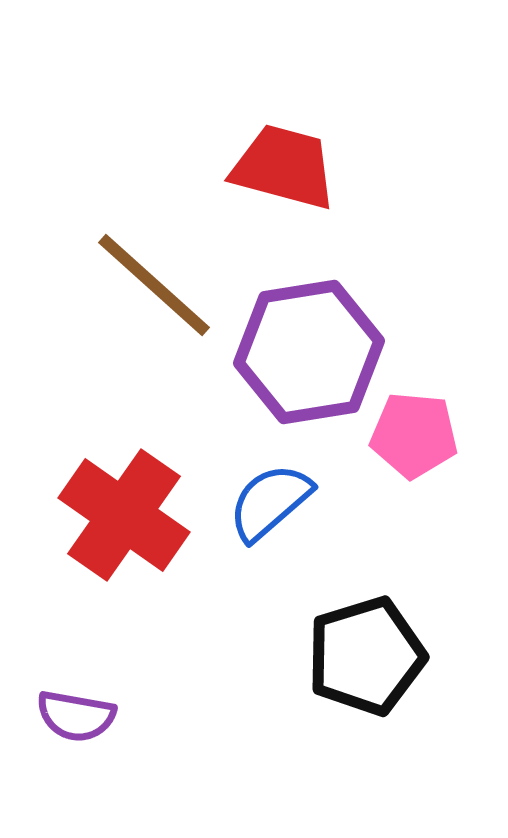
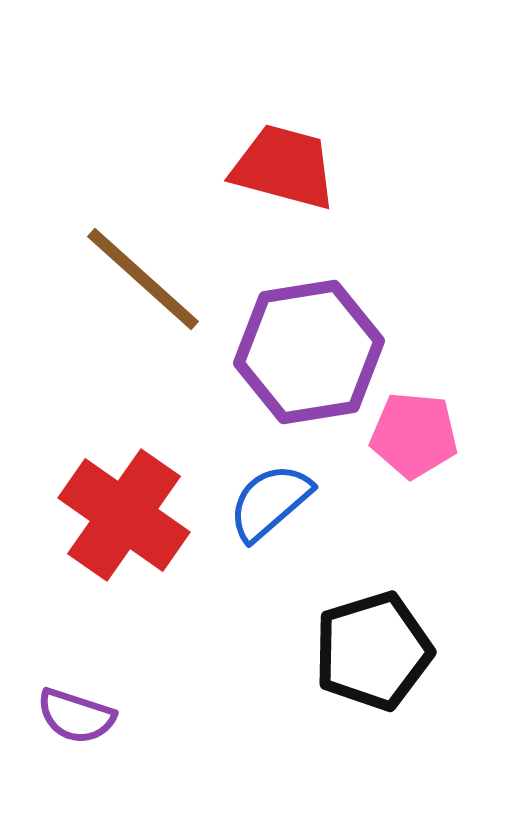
brown line: moved 11 px left, 6 px up
black pentagon: moved 7 px right, 5 px up
purple semicircle: rotated 8 degrees clockwise
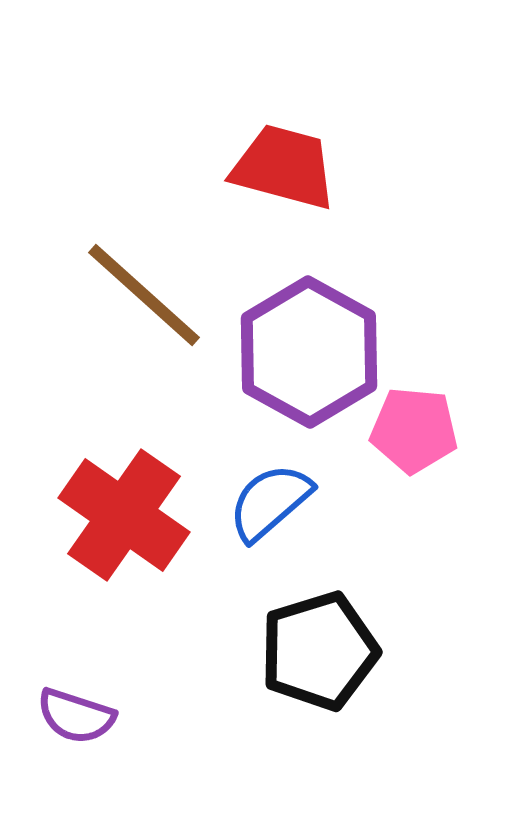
brown line: moved 1 px right, 16 px down
purple hexagon: rotated 22 degrees counterclockwise
pink pentagon: moved 5 px up
black pentagon: moved 54 px left
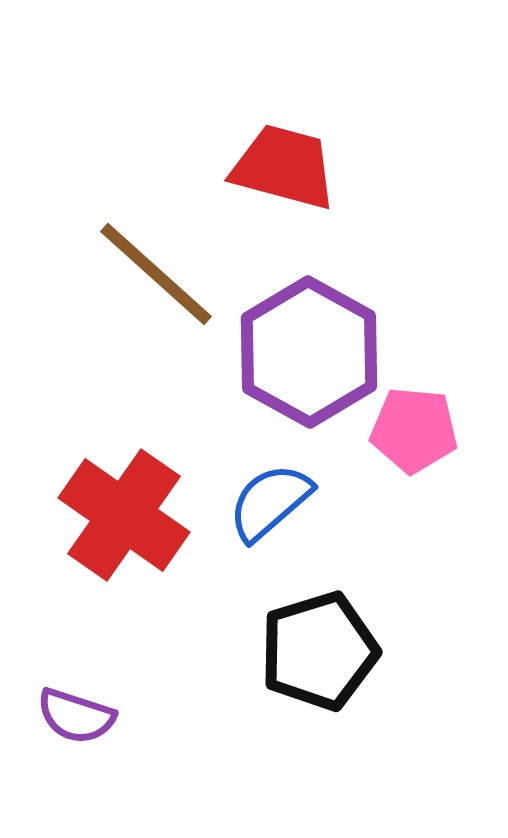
brown line: moved 12 px right, 21 px up
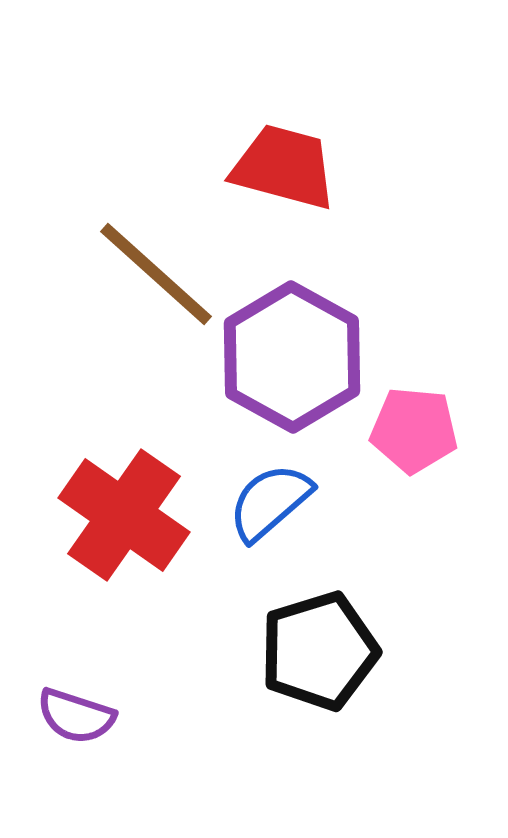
purple hexagon: moved 17 px left, 5 px down
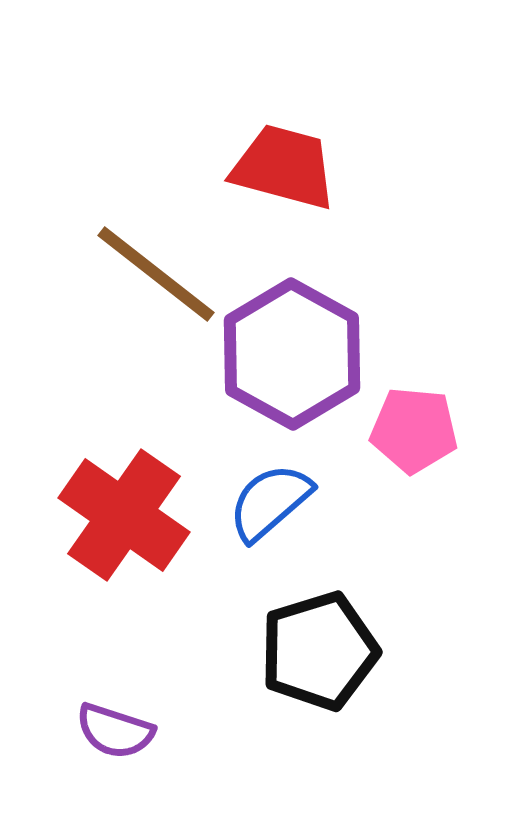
brown line: rotated 4 degrees counterclockwise
purple hexagon: moved 3 px up
purple semicircle: moved 39 px right, 15 px down
